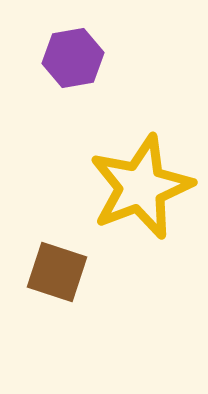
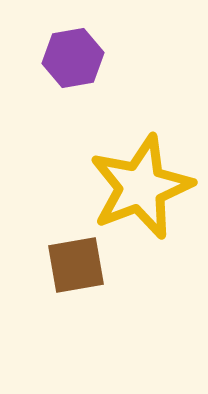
brown square: moved 19 px right, 7 px up; rotated 28 degrees counterclockwise
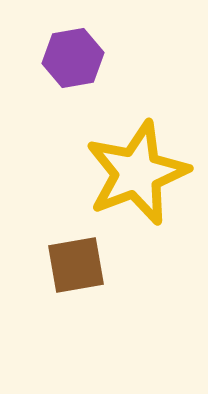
yellow star: moved 4 px left, 14 px up
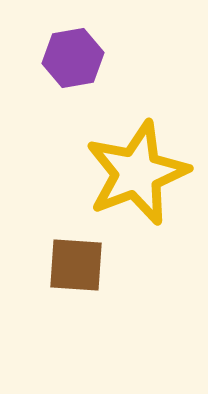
brown square: rotated 14 degrees clockwise
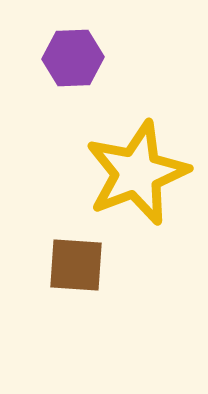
purple hexagon: rotated 8 degrees clockwise
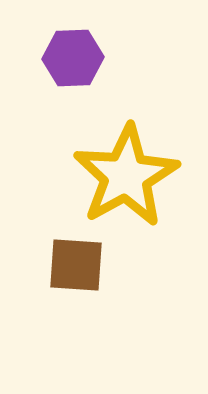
yellow star: moved 11 px left, 3 px down; rotated 8 degrees counterclockwise
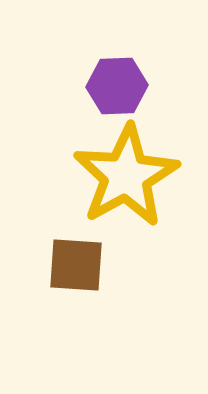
purple hexagon: moved 44 px right, 28 px down
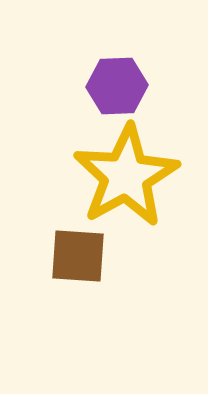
brown square: moved 2 px right, 9 px up
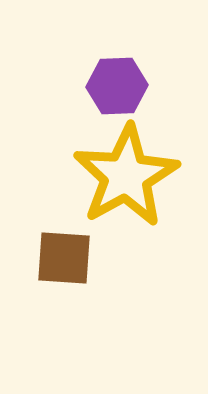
brown square: moved 14 px left, 2 px down
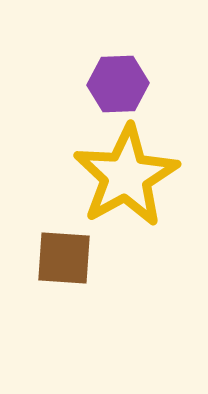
purple hexagon: moved 1 px right, 2 px up
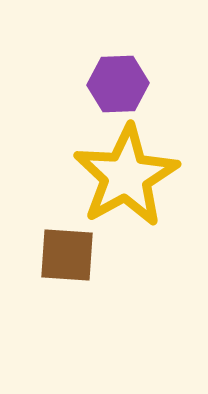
brown square: moved 3 px right, 3 px up
